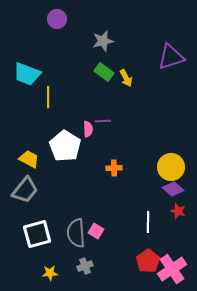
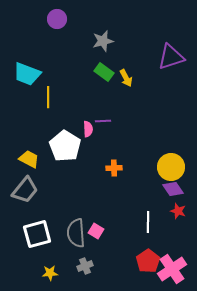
purple diamond: rotated 15 degrees clockwise
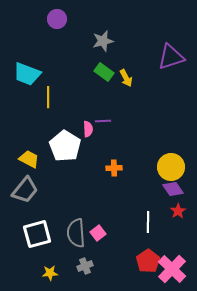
red star: rotated 21 degrees clockwise
pink square: moved 2 px right, 2 px down; rotated 21 degrees clockwise
pink cross: rotated 12 degrees counterclockwise
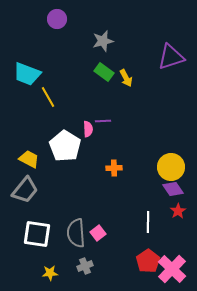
yellow line: rotated 30 degrees counterclockwise
white square: rotated 24 degrees clockwise
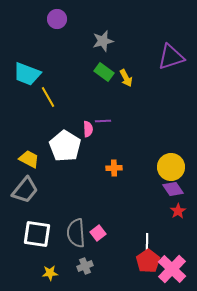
white line: moved 1 px left, 22 px down
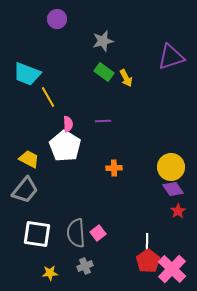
pink semicircle: moved 20 px left, 5 px up
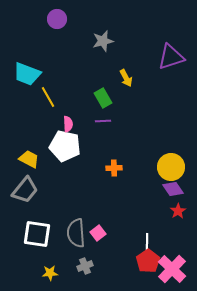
green rectangle: moved 1 px left, 26 px down; rotated 24 degrees clockwise
white pentagon: rotated 20 degrees counterclockwise
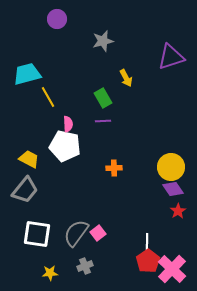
cyan trapezoid: rotated 144 degrees clockwise
gray semicircle: rotated 40 degrees clockwise
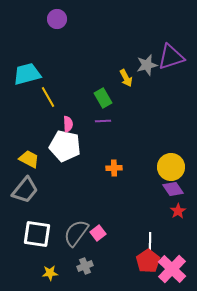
gray star: moved 44 px right, 24 px down
white line: moved 3 px right, 1 px up
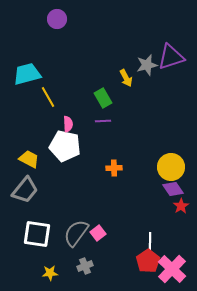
red star: moved 3 px right, 5 px up
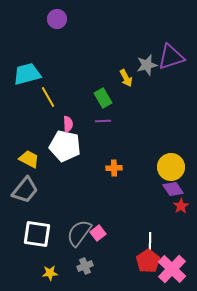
gray semicircle: moved 3 px right
